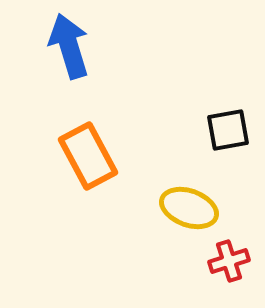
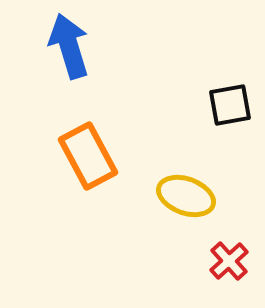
black square: moved 2 px right, 25 px up
yellow ellipse: moved 3 px left, 12 px up
red cross: rotated 24 degrees counterclockwise
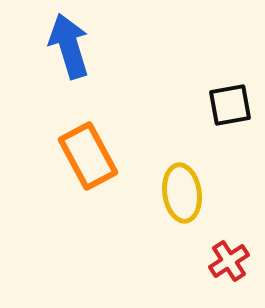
yellow ellipse: moved 4 px left, 3 px up; rotated 62 degrees clockwise
red cross: rotated 9 degrees clockwise
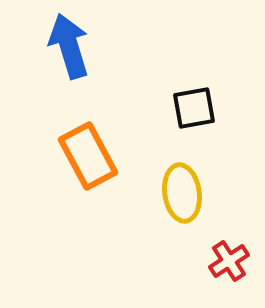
black square: moved 36 px left, 3 px down
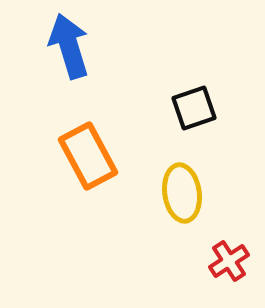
black square: rotated 9 degrees counterclockwise
